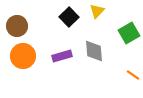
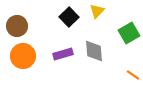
purple rectangle: moved 1 px right, 2 px up
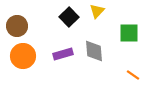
green square: rotated 30 degrees clockwise
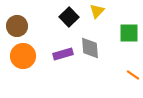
gray diamond: moved 4 px left, 3 px up
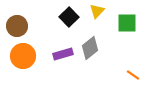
green square: moved 2 px left, 10 px up
gray diamond: rotated 55 degrees clockwise
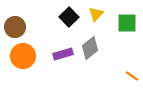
yellow triangle: moved 1 px left, 3 px down
brown circle: moved 2 px left, 1 px down
orange line: moved 1 px left, 1 px down
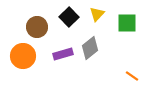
yellow triangle: moved 1 px right
brown circle: moved 22 px right
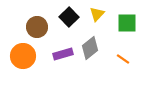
orange line: moved 9 px left, 17 px up
